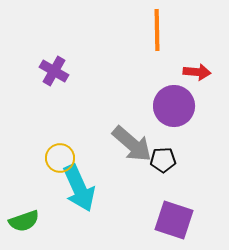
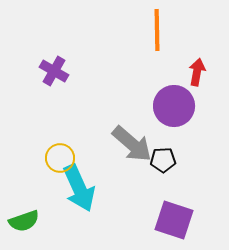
red arrow: rotated 84 degrees counterclockwise
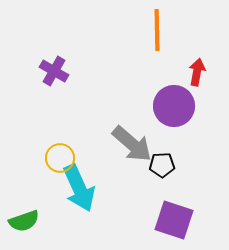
black pentagon: moved 1 px left, 5 px down
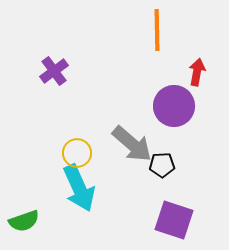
purple cross: rotated 24 degrees clockwise
yellow circle: moved 17 px right, 5 px up
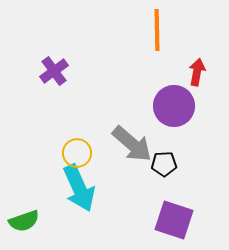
black pentagon: moved 2 px right, 1 px up
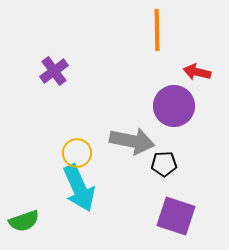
red arrow: rotated 88 degrees counterclockwise
gray arrow: moved 3 px up; rotated 30 degrees counterclockwise
purple square: moved 2 px right, 4 px up
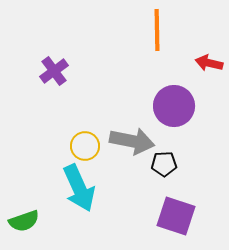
red arrow: moved 12 px right, 9 px up
yellow circle: moved 8 px right, 7 px up
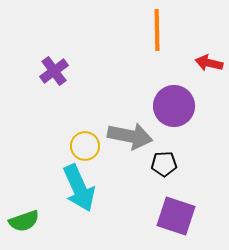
gray arrow: moved 2 px left, 5 px up
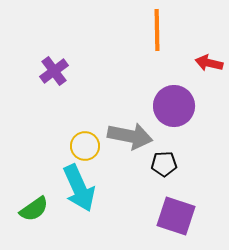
green semicircle: moved 10 px right, 12 px up; rotated 16 degrees counterclockwise
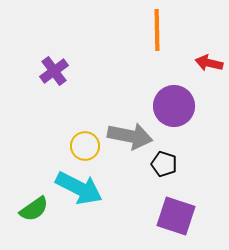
black pentagon: rotated 20 degrees clockwise
cyan arrow: rotated 39 degrees counterclockwise
